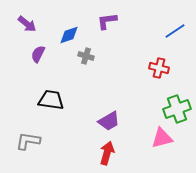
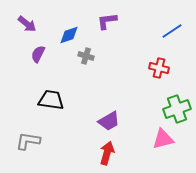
blue line: moved 3 px left
pink triangle: moved 1 px right, 1 px down
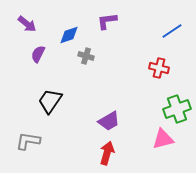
black trapezoid: moved 1 px left, 1 px down; rotated 64 degrees counterclockwise
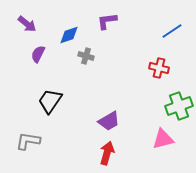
green cross: moved 2 px right, 3 px up
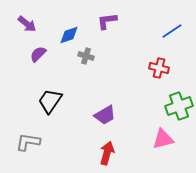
purple semicircle: rotated 18 degrees clockwise
purple trapezoid: moved 4 px left, 6 px up
gray L-shape: moved 1 px down
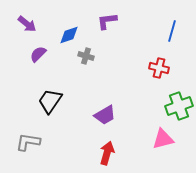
blue line: rotated 40 degrees counterclockwise
